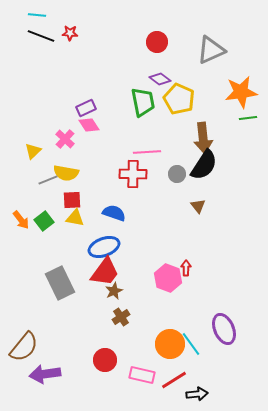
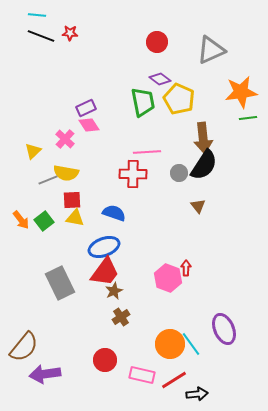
gray circle at (177, 174): moved 2 px right, 1 px up
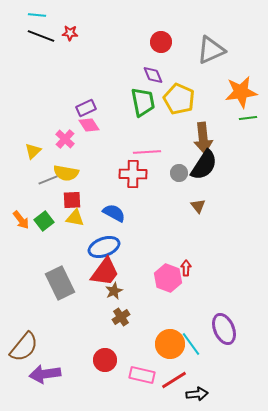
red circle at (157, 42): moved 4 px right
purple diamond at (160, 79): moved 7 px left, 4 px up; rotated 30 degrees clockwise
blue semicircle at (114, 213): rotated 10 degrees clockwise
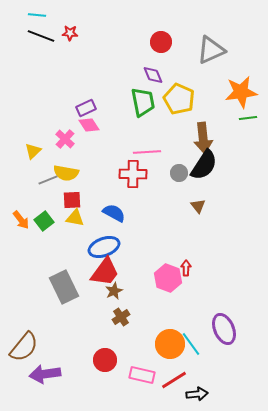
gray rectangle at (60, 283): moved 4 px right, 4 px down
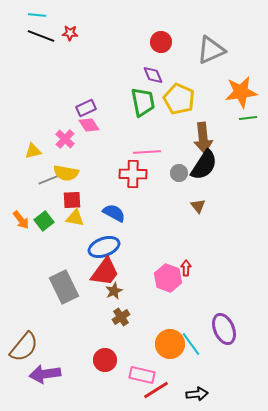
yellow triangle at (33, 151): rotated 30 degrees clockwise
red line at (174, 380): moved 18 px left, 10 px down
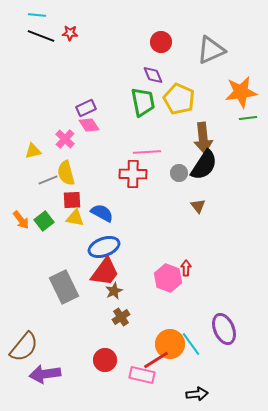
yellow semicircle at (66, 173): rotated 65 degrees clockwise
blue semicircle at (114, 213): moved 12 px left
red line at (156, 390): moved 30 px up
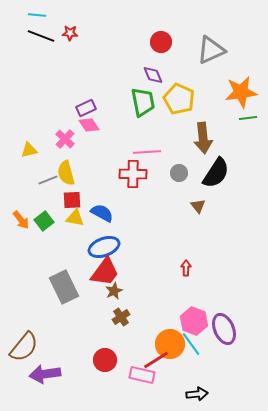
yellow triangle at (33, 151): moved 4 px left, 1 px up
black semicircle at (204, 165): moved 12 px right, 8 px down
pink hexagon at (168, 278): moved 26 px right, 43 px down
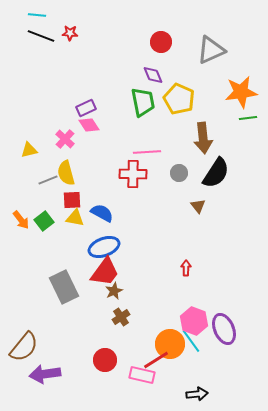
cyan line at (191, 344): moved 3 px up
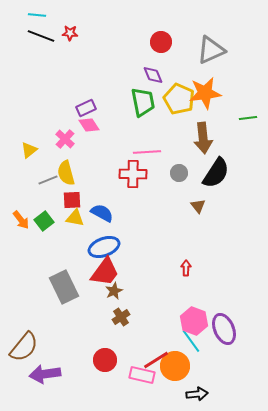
orange star at (241, 92): moved 36 px left, 1 px down
yellow triangle at (29, 150): rotated 24 degrees counterclockwise
orange circle at (170, 344): moved 5 px right, 22 px down
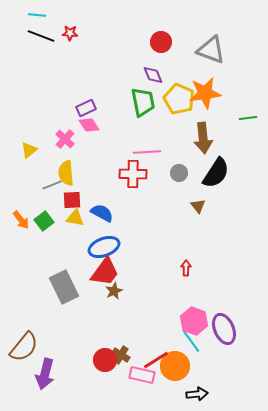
gray triangle at (211, 50): rotated 44 degrees clockwise
yellow semicircle at (66, 173): rotated 10 degrees clockwise
gray line at (48, 180): moved 4 px right, 5 px down
brown cross at (121, 317): moved 38 px down; rotated 24 degrees counterclockwise
purple arrow at (45, 374): rotated 68 degrees counterclockwise
